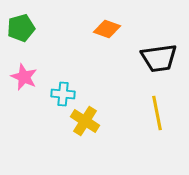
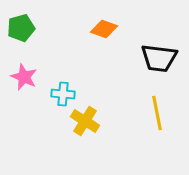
orange diamond: moved 3 px left
black trapezoid: rotated 15 degrees clockwise
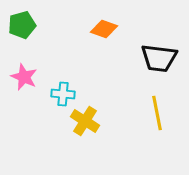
green pentagon: moved 1 px right, 3 px up
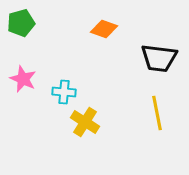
green pentagon: moved 1 px left, 2 px up
pink star: moved 1 px left, 2 px down
cyan cross: moved 1 px right, 2 px up
yellow cross: moved 1 px down
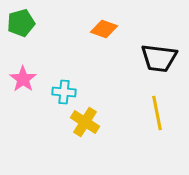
pink star: rotated 12 degrees clockwise
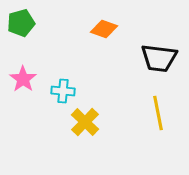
cyan cross: moved 1 px left, 1 px up
yellow line: moved 1 px right
yellow cross: rotated 12 degrees clockwise
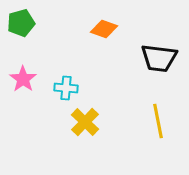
cyan cross: moved 3 px right, 3 px up
yellow line: moved 8 px down
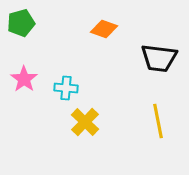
pink star: moved 1 px right
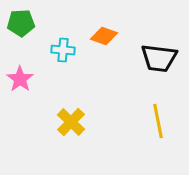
green pentagon: rotated 12 degrees clockwise
orange diamond: moved 7 px down
pink star: moved 4 px left
cyan cross: moved 3 px left, 38 px up
yellow cross: moved 14 px left
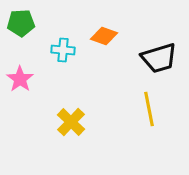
black trapezoid: rotated 24 degrees counterclockwise
yellow line: moved 9 px left, 12 px up
